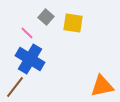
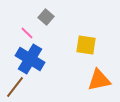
yellow square: moved 13 px right, 22 px down
orange triangle: moved 3 px left, 6 px up
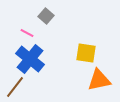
gray square: moved 1 px up
pink line: rotated 16 degrees counterclockwise
yellow square: moved 8 px down
blue cross: rotated 8 degrees clockwise
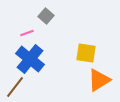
pink line: rotated 48 degrees counterclockwise
orange triangle: rotated 20 degrees counterclockwise
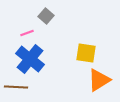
brown line: moved 1 px right; rotated 55 degrees clockwise
